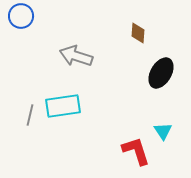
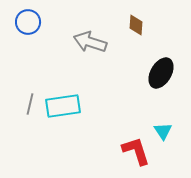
blue circle: moved 7 px right, 6 px down
brown diamond: moved 2 px left, 8 px up
gray arrow: moved 14 px right, 14 px up
gray line: moved 11 px up
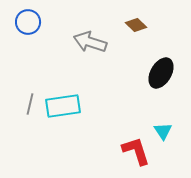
brown diamond: rotated 50 degrees counterclockwise
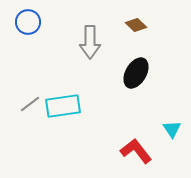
gray arrow: rotated 108 degrees counterclockwise
black ellipse: moved 25 px left
gray line: rotated 40 degrees clockwise
cyan triangle: moved 9 px right, 2 px up
red L-shape: rotated 20 degrees counterclockwise
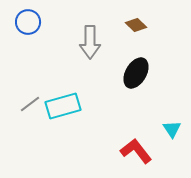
cyan rectangle: rotated 8 degrees counterclockwise
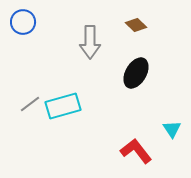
blue circle: moved 5 px left
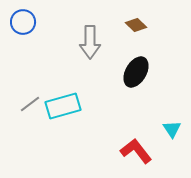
black ellipse: moved 1 px up
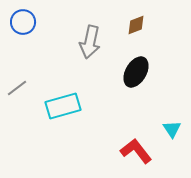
brown diamond: rotated 65 degrees counterclockwise
gray arrow: rotated 12 degrees clockwise
gray line: moved 13 px left, 16 px up
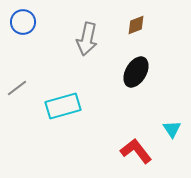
gray arrow: moved 3 px left, 3 px up
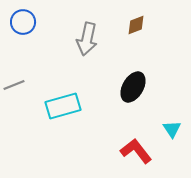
black ellipse: moved 3 px left, 15 px down
gray line: moved 3 px left, 3 px up; rotated 15 degrees clockwise
